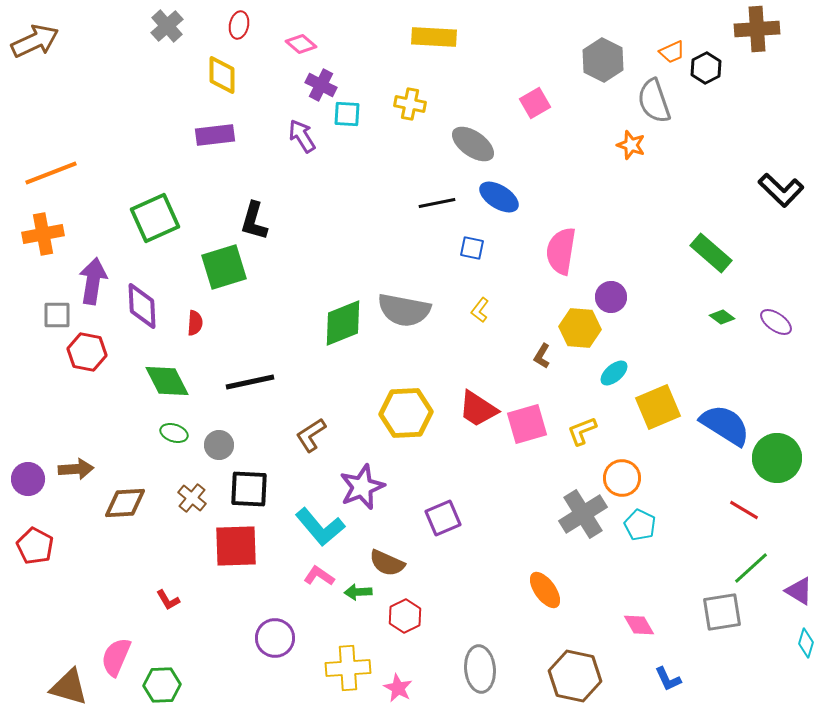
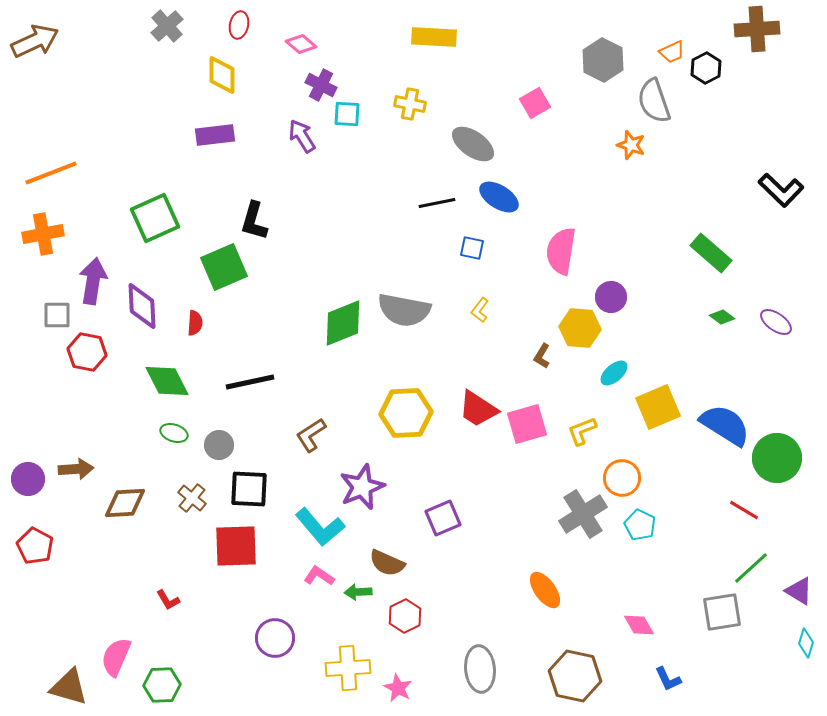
green square at (224, 267): rotated 6 degrees counterclockwise
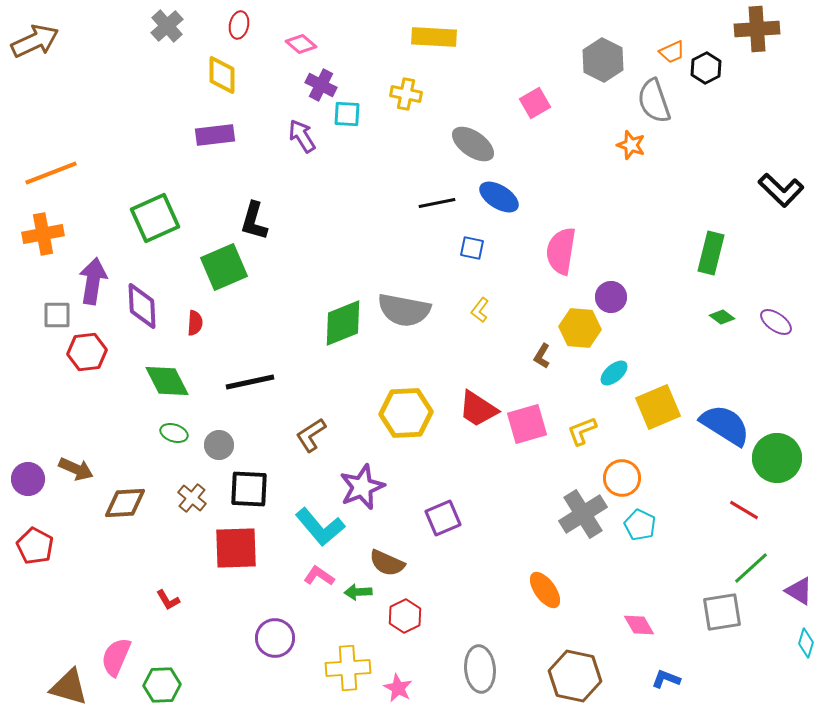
yellow cross at (410, 104): moved 4 px left, 10 px up
green rectangle at (711, 253): rotated 63 degrees clockwise
red hexagon at (87, 352): rotated 18 degrees counterclockwise
brown arrow at (76, 469): rotated 28 degrees clockwise
red square at (236, 546): moved 2 px down
blue L-shape at (668, 679): moved 2 px left; rotated 136 degrees clockwise
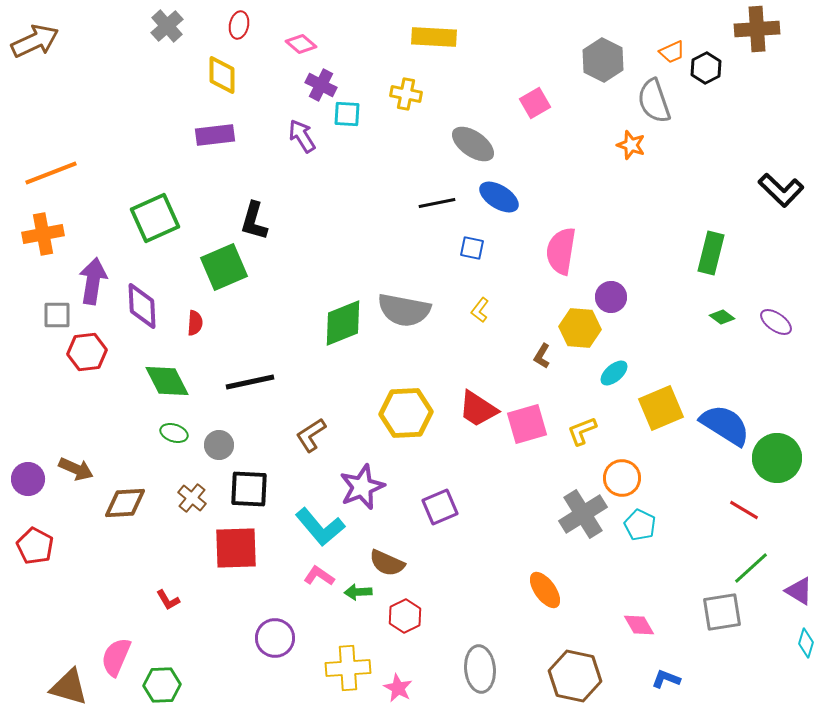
yellow square at (658, 407): moved 3 px right, 1 px down
purple square at (443, 518): moved 3 px left, 11 px up
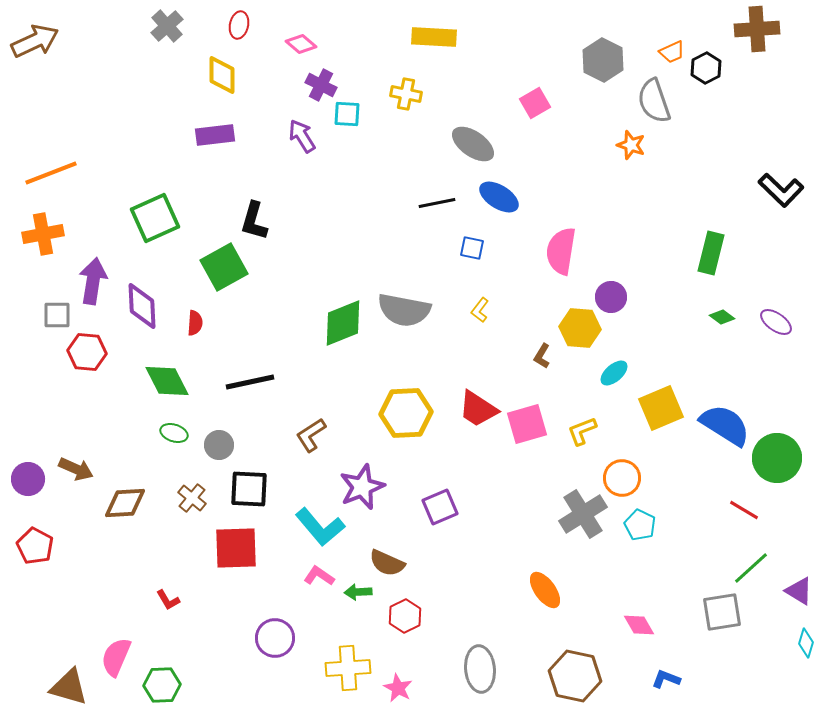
green square at (224, 267): rotated 6 degrees counterclockwise
red hexagon at (87, 352): rotated 12 degrees clockwise
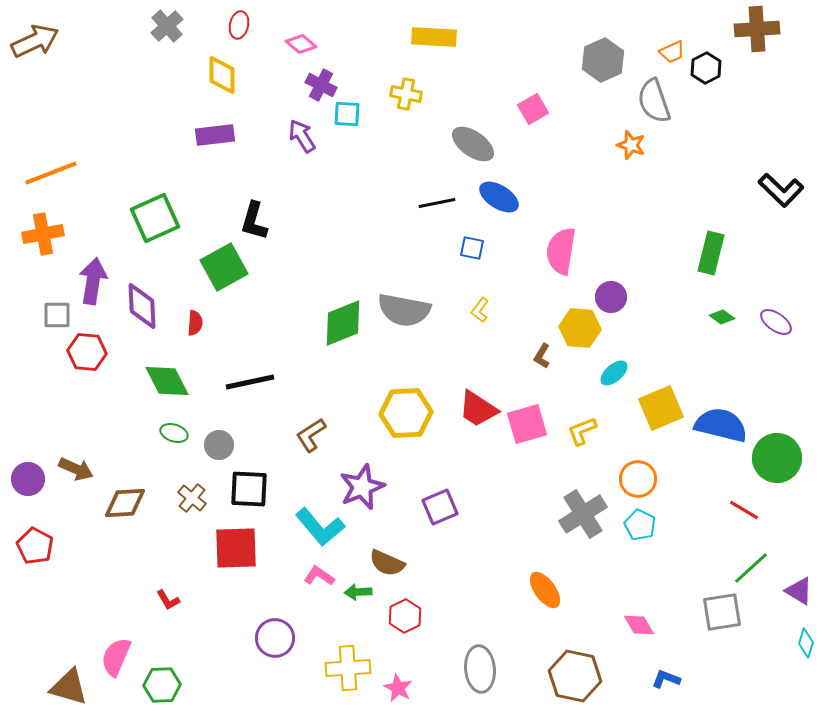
gray hexagon at (603, 60): rotated 9 degrees clockwise
pink square at (535, 103): moved 2 px left, 6 px down
blue semicircle at (725, 425): moved 4 px left; rotated 18 degrees counterclockwise
orange circle at (622, 478): moved 16 px right, 1 px down
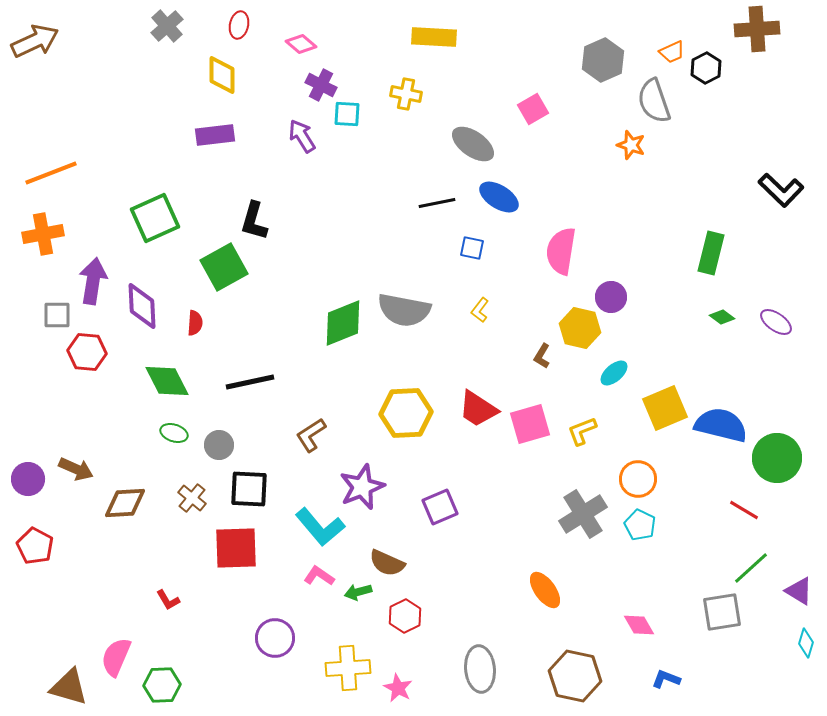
yellow hexagon at (580, 328): rotated 9 degrees clockwise
yellow square at (661, 408): moved 4 px right
pink square at (527, 424): moved 3 px right
green arrow at (358, 592): rotated 12 degrees counterclockwise
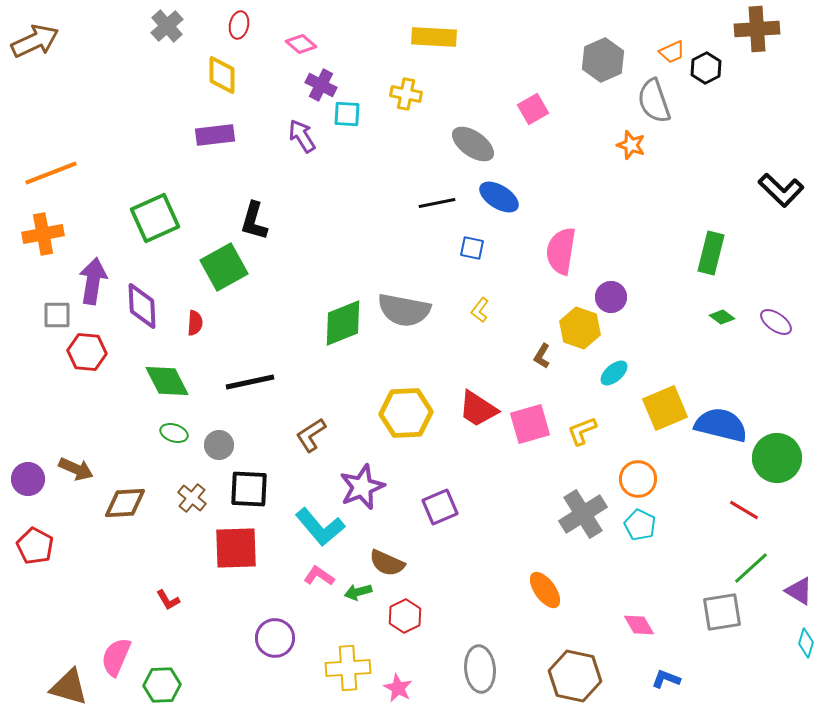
yellow hexagon at (580, 328): rotated 6 degrees clockwise
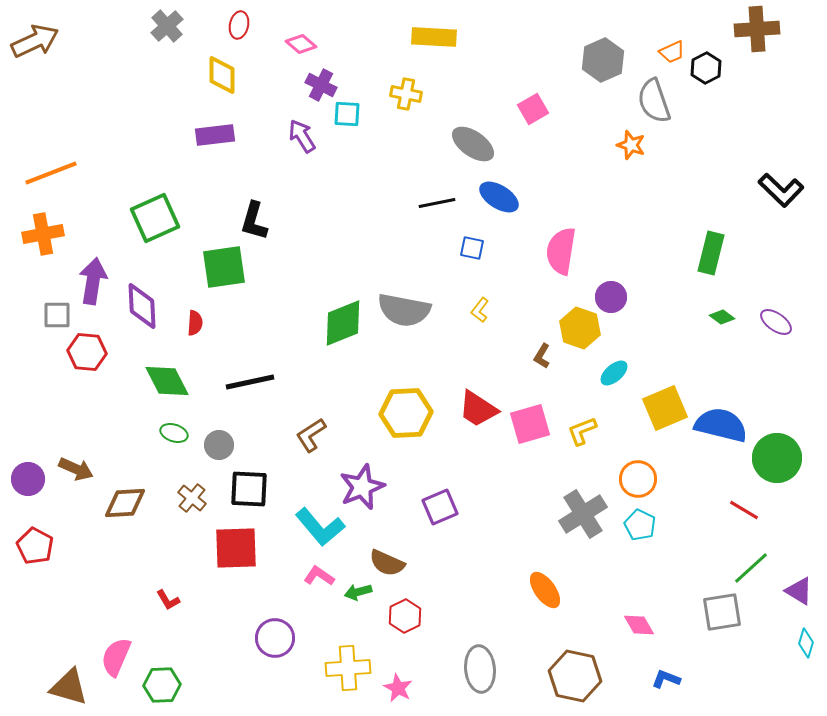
green square at (224, 267): rotated 21 degrees clockwise
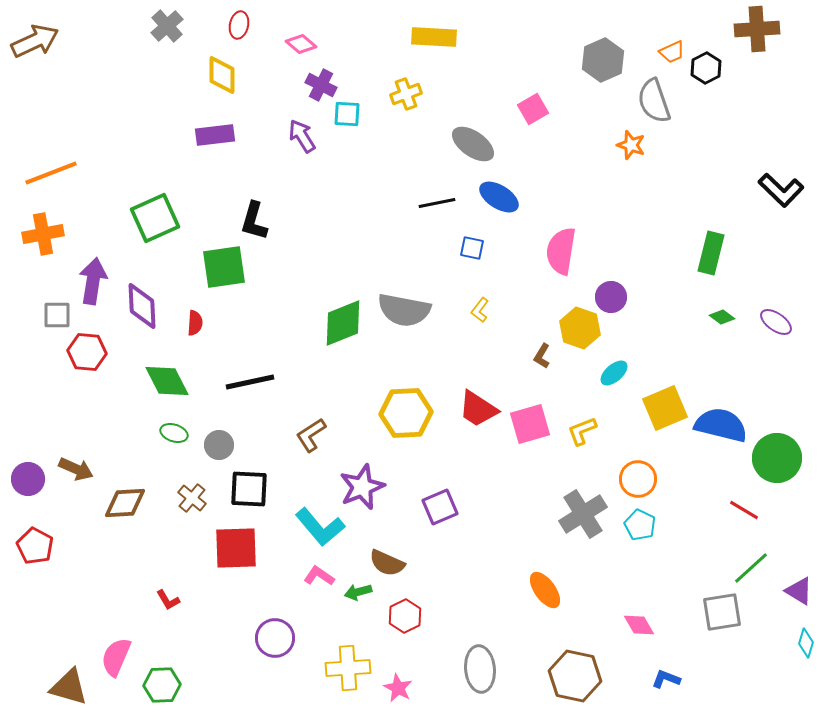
yellow cross at (406, 94): rotated 32 degrees counterclockwise
